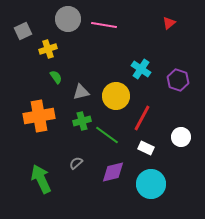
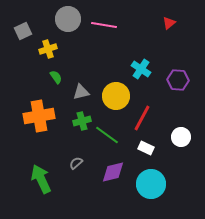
purple hexagon: rotated 15 degrees counterclockwise
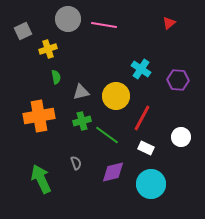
green semicircle: rotated 24 degrees clockwise
gray semicircle: rotated 112 degrees clockwise
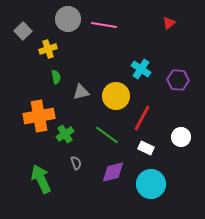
gray square: rotated 18 degrees counterclockwise
green cross: moved 17 px left, 13 px down; rotated 18 degrees counterclockwise
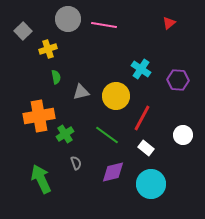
white circle: moved 2 px right, 2 px up
white rectangle: rotated 14 degrees clockwise
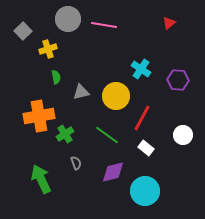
cyan circle: moved 6 px left, 7 px down
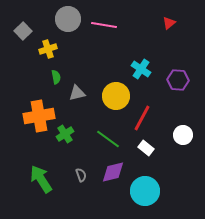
gray triangle: moved 4 px left, 1 px down
green line: moved 1 px right, 4 px down
gray semicircle: moved 5 px right, 12 px down
green arrow: rotated 8 degrees counterclockwise
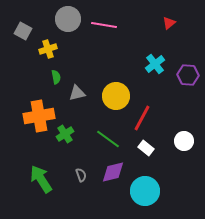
gray square: rotated 18 degrees counterclockwise
cyan cross: moved 14 px right, 5 px up; rotated 18 degrees clockwise
purple hexagon: moved 10 px right, 5 px up
white circle: moved 1 px right, 6 px down
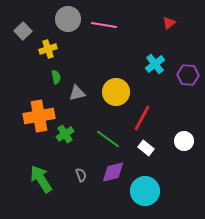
gray square: rotated 18 degrees clockwise
yellow circle: moved 4 px up
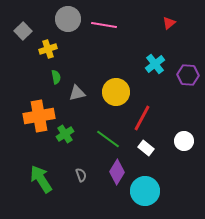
purple diamond: moved 4 px right; rotated 45 degrees counterclockwise
